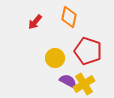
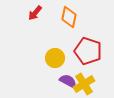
red arrow: moved 9 px up
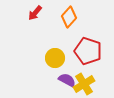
orange diamond: rotated 30 degrees clockwise
purple semicircle: moved 1 px left, 1 px up
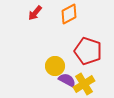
orange diamond: moved 3 px up; rotated 20 degrees clockwise
yellow circle: moved 8 px down
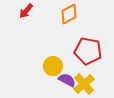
red arrow: moved 9 px left, 2 px up
red pentagon: rotated 8 degrees counterclockwise
yellow circle: moved 2 px left
yellow cross: rotated 10 degrees counterclockwise
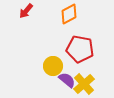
red pentagon: moved 8 px left, 2 px up
purple semicircle: rotated 12 degrees clockwise
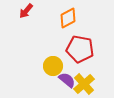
orange diamond: moved 1 px left, 4 px down
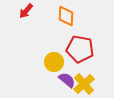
orange diamond: moved 2 px left, 2 px up; rotated 60 degrees counterclockwise
yellow circle: moved 1 px right, 4 px up
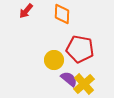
orange diamond: moved 4 px left, 2 px up
yellow circle: moved 2 px up
purple semicircle: moved 2 px right, 1 px up
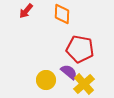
yellow circle: moved 8 px left, 20 px down
purple semicircle: moved 7 px up
